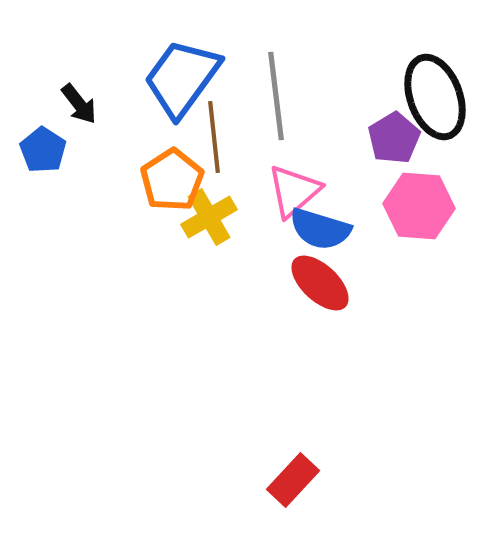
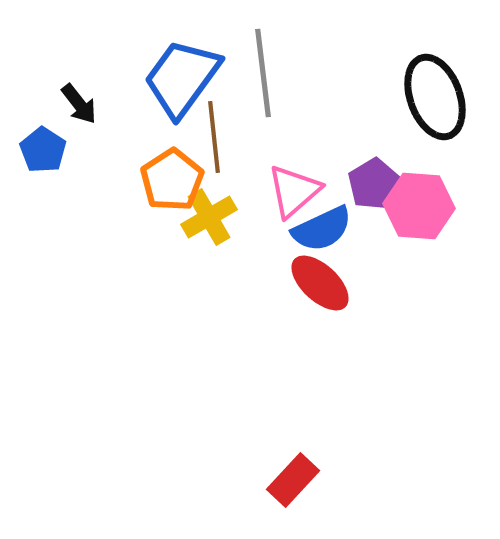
gray line: moved 13 px left, 23 px up
purple pentagon: moved 20 px left, 46 px down
blue semicircle: moved 2 px right; rotated 42 degrees counterclockwise
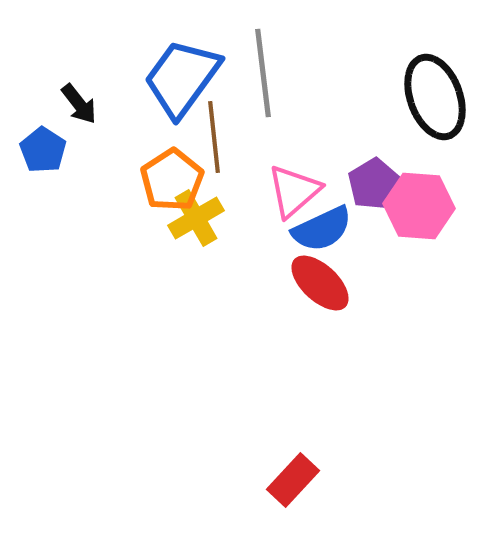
yellow cross: moved 13 px left, 1 px down
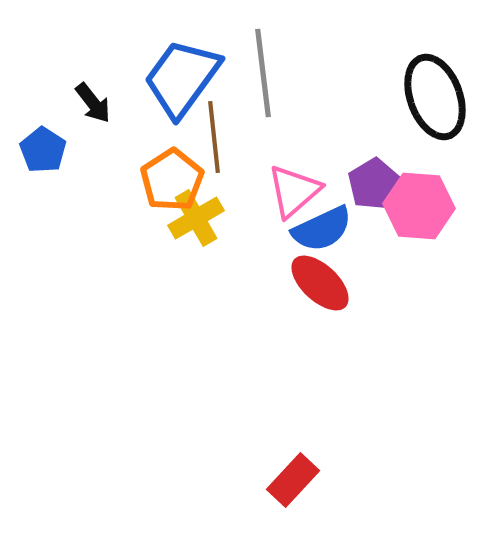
black arrow: moved 14 px right, 1 px up
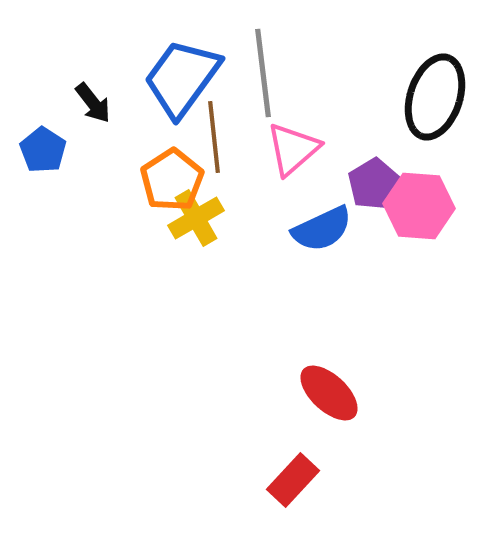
black ellipse: rotated 38 degrees clockwise
pink triangle: moved 1 px left, 42 px up
red ellipse: moved 9 px right, 110 px down
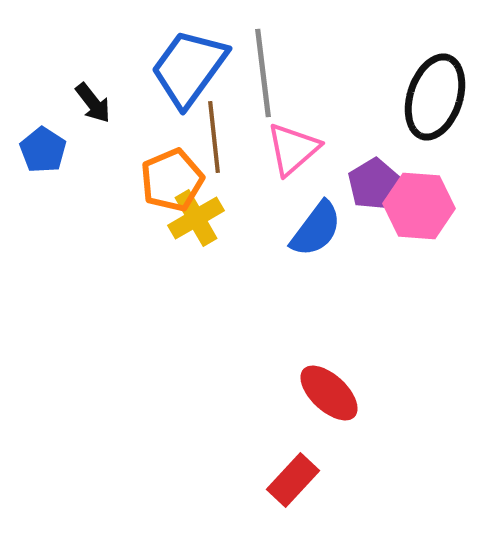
blue trapezoid: moved 7 px right, 10 px up
orange pentagon: rotated 10 degrees clockwise
blue semicircle: moved 6 px left; rotated 28 degrees counterclockwise
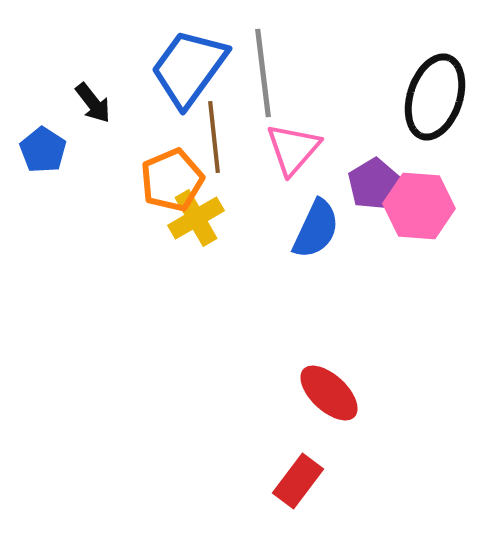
pink triangle: rotated 8 degrees counterclockwise
blue semicircle: rotated 12 degrees counterclockwise
red rectangle: moved 5 px right, 1 px down; rotated 6 degrees counterclockwise
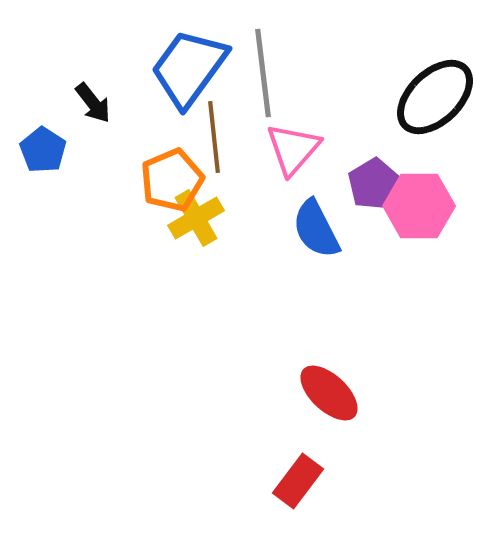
black ellipse: rotated 28 degrees clockwise
pink hexagon: rotated 4 degrees counterclockwise
blue semicircle: rotated 128 degrees clockwise
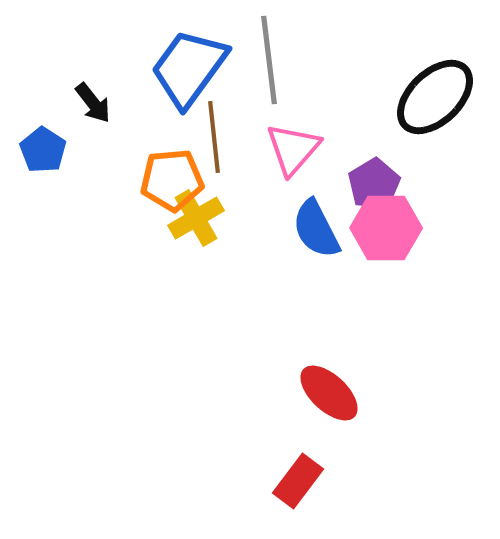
gray line: moved 6 px right, 13 px up
orange pentagon: rotated 18 degrees clockwise
pink hexagon: moved 33 px left, 22 px down
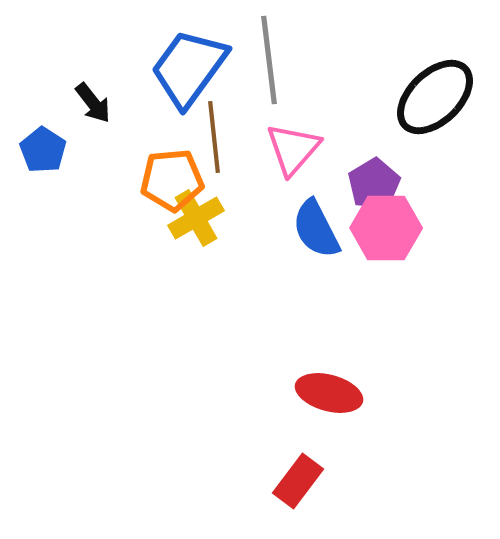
red ellipse: rotated 28 degrees counterclockwise
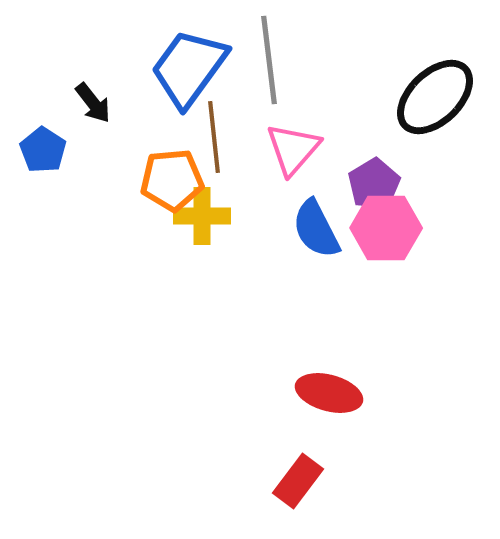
yellow cross: moved 6 px right, 2 px up; rotated 30 degrees clockwise
